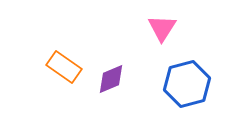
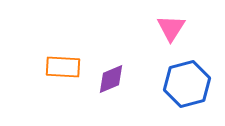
pink triangle: moved 9 px right
orange rectangle: moved 1 px left; rotated 32 degrees counterclockwise
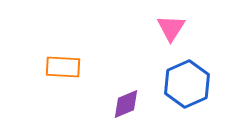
purple diamond: moved 15 px right, 25 px down
blue hexagon: rotated 9 degrees counterclockwise
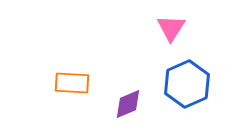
orange rectangle: moved 9 px right, 16 px down
purple diamond: moved 2 px right
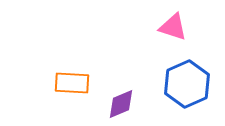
pink triangle: moved 2 px right, 1 px up; rotated 44 degrees counterclockwise
purple diamond: moved 7 px left
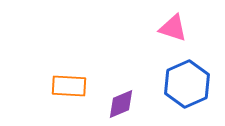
pink triangle: moved 1 px down
orange rectangle: moved 3 px left, 3 px down
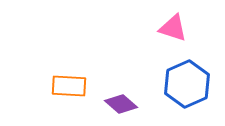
purple diamond: rotated 64 degrees clockwise
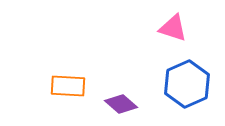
orange rectangle: moved 1 px left
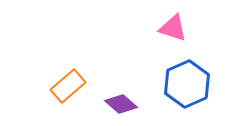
orange rectangle: rotated 44 degrees counterclockwise
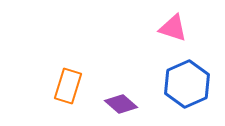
orange rectangle: rotated 32 degrees counterclockwise
